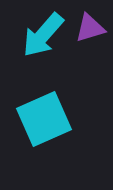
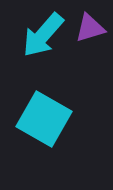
cyan square: rotated 36 degrees counterclockwise
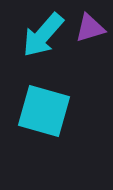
cyan square: moved 8 px up; rotated 14 degrees counterclockwise
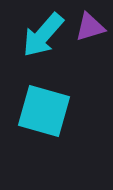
purple triangle: moved 1 px up
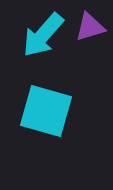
cyan square: moved 2 px right
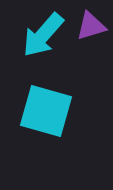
purple triangle: moved 1 px right, 1 px up
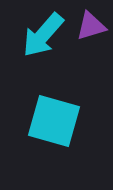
cyan square: moved 8 px right, 10 px down
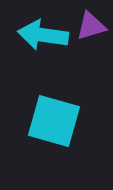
cyan arrow: rotated 57 degrees clockwise
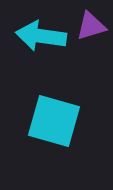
cyan arrow: moved 2 px left, 1 px down
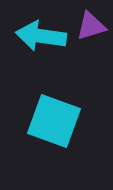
cyan square: rotated 4 degrees clockwise
